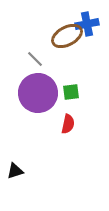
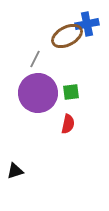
gray line: rotated 72 degrees clockwise
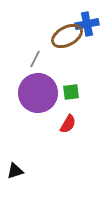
red semicircle: rotated 18 degrees clockwise
